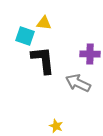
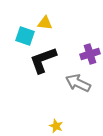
yellow triangle: moved 1 px right
purple cross: rotated 18 degrees counterclockwise
black L-shape: rotated 104 degrees counterclockwise
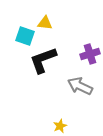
gray arrow: moved 2 px right, 3 px down
yellow star: moved 4 px right; rotated 24 degrees clockwise
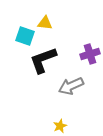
gray arrow: moved 9 px left; rotated 50 degrees counterclockwise
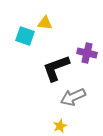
purple cross: moved 3 px left, 1 px up; rotated 30 degrees clockwise
black L-shape: moved 13 px right, 8 px down
gray arrow: moved 2 px right, 11 px down
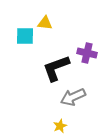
cyan square: rotated 18 degrees counterclockwise
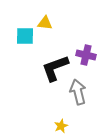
purple cross: moved 1 px left, 2 px down
black L-shape: moved 1 px left
gray arrow: moved 5 px right, 5 px up; rotated 100 degrees clockwise
yellow star: moved 1 px right
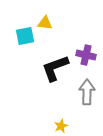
cyan square: rotated 12 degrees counterclockwise
gray arrow: moved 9 px right; rotated 15 degrees clockwise
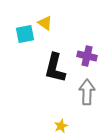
yellow triangle: rotated 28 degrees clockwise
cyan square: moved 2 px up
purple cross: moved 1 px right, 1 px down
black L-shape: rotated 56 degrees counterclockwise
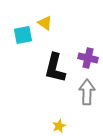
cyan square: moved 2 px left, 1 px down
purple cross: moved 1 px right, 2 px down
yellow star: moved 2 px left
